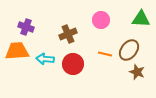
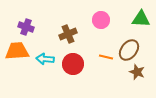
orange line: moved 1 px right, 3 px down
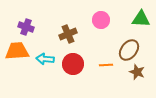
orange line: moved 8 px down; rotated 16 degrees counterclockwise
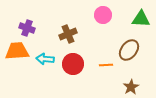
pink circle: moved 2 px right, 5 px up
purple cross: moved 1 px right, 1 px down
brown star: moved 6 px left, 15 px down; rotated 21 degrees clockwise
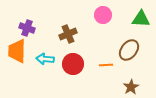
orange trapezoid: rotated 85 degrees counterclockwise
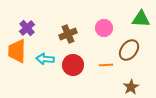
pink circle: moved 1 px right, 13 px down
purple cross: rotated 28 degrees clockwise
red circle: moved 1 px down
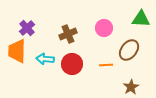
red circle: moved 1 px left, 1 px up
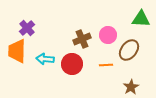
pink circle: moved 4 px right, 7 px down
brown cross: moved 14 px right, 5 px down
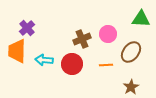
pink circle: moved 1 px up
brown ellipse: moved 2 px right, 2 px down
cyan arrow: moved 1 px left, 1 px down
